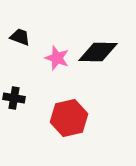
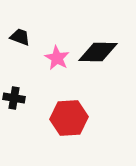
pink star: rotated 10 degrees clockwise
red hexagon: rotated 9 degrees clockwise
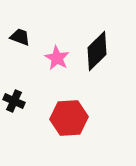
black diamond: moved 1 px left, 1 px up; rotated 45 degrees counterclockwise
black cross: moved 3 px down; rotated 15 degrees clockwise
